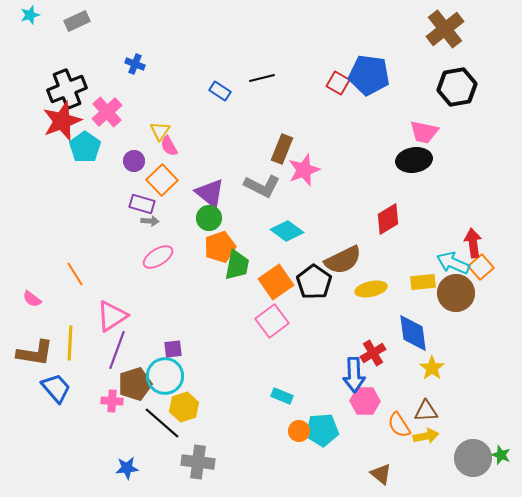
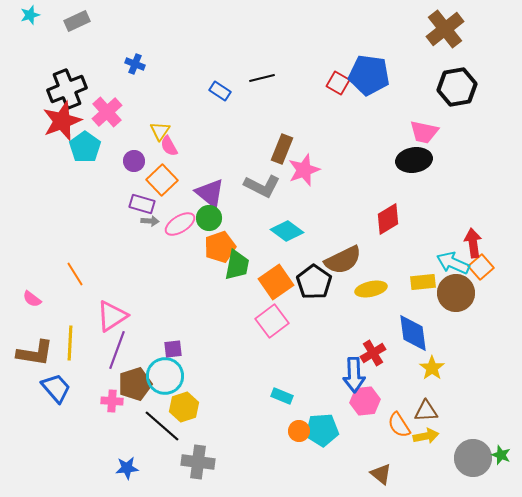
pink ellipse at (158, 257): moved 22 px right, 33 px up
pink hexagon at (365, 401): rotated 8 degrees counterclockwise
black line at (162, 423): moved 3 px down
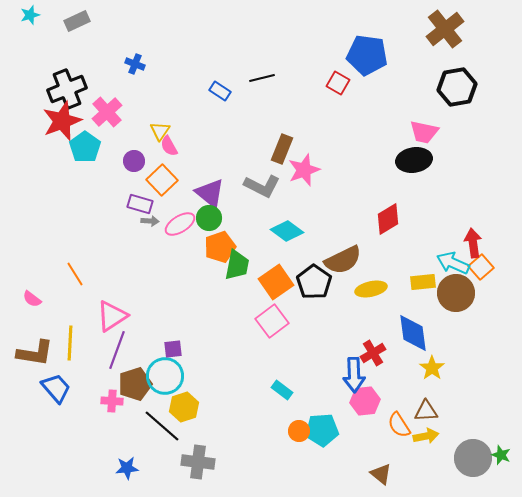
blue pentagon at (369, 75): moved 2 px left, 20 px up
purple rectangle at (142, 204): moved 2 px left
cyan rectangle at (282, 396): moved 6 px up; rotated 15 degrees clockwise
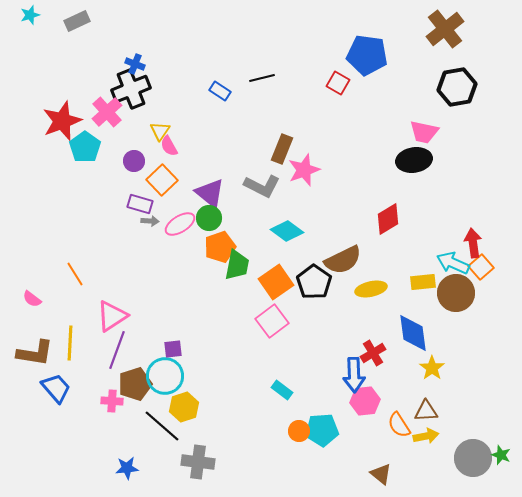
black cross at (67, 89): moved 64 px right
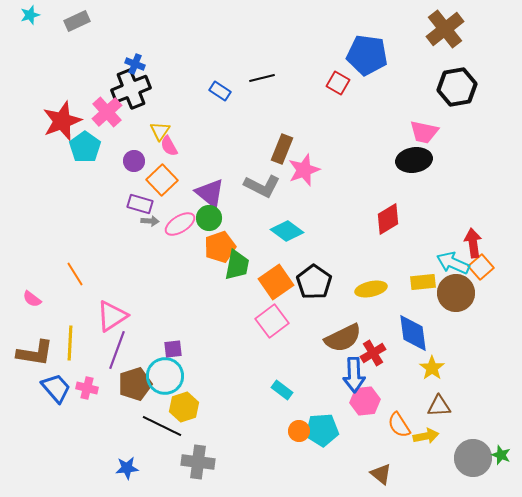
brown semicircle at (343, 260): moved 78 px down
pink cross at (112, 401): moved 25 px left, 13 px up; rotated 10 degrees clockwise
brown triangle at (426, 411): moved 13 px right, 5 px up
black line at (162, 426): rotated 15 degrees counterclockwise
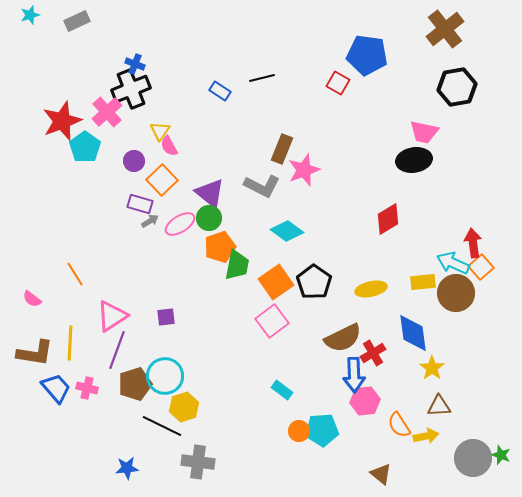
gray arrow at (150, 221): rotated 36 degrees counterclockwise
purple square at (173, 349): moved 7 px left, 32 px up
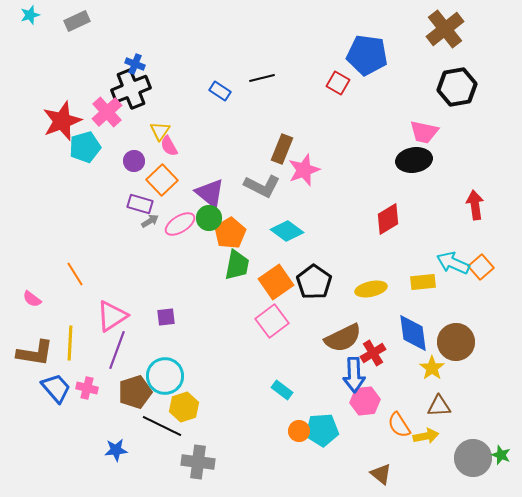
cyan pentagon at (85, 147): rotated 20 degrees clockwise
red arrow at (473, 243): moved 2 px right, 38 px up
orange pentagon at (220, 247): moved 10 px right, 14 px up; rotated 12 degrees counterclockwise
brown circle at (456, 293): moved 49 px down
brown pentagon at (135, 384): moved 8 px down
blue star at (127, 468): moved 11 px left, 18 px up
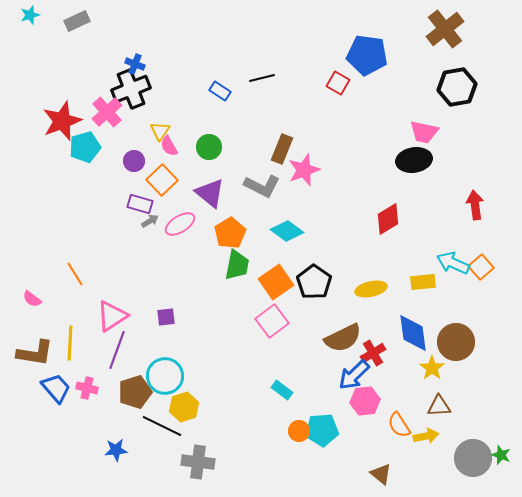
green circle at (209, 218): moved 71 px up
blue arrow at (354, 375): rotated 48 degrees clockwise
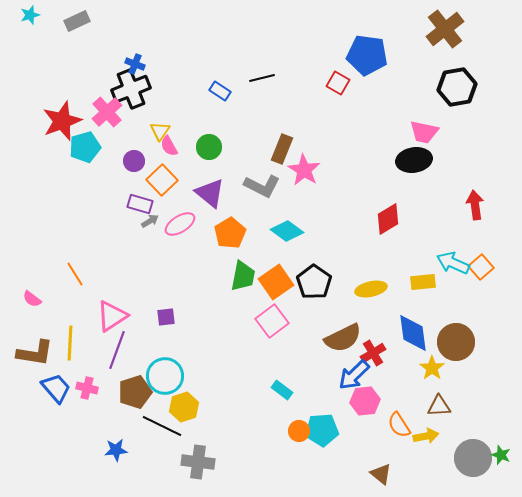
pink star at (304, 170): rotated 20 degrees counterclockwise
green trapezoid at (237, 265): moved 6 px right, 11 px down
